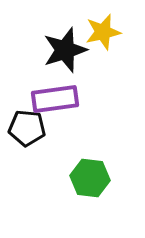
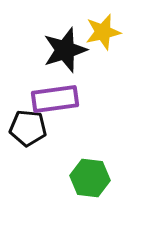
black pentagon: moved 1 px right
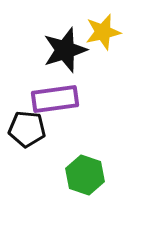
black pentagon: moved 1 px left, 1 px down
green hexagon: moved 5 px left, 3 px up; rotated 12 degrees clockwise
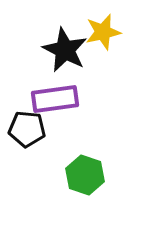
black star: rotated 27 degrees counterclockwise
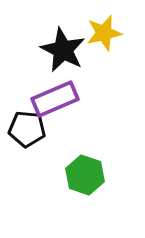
yellow star: moved 1 px right, 1 px down
black star: moved 2 px left
purple rectangle: rotated 15 degrees counterclockwise
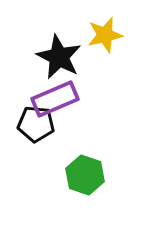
yellow star: moved 1 px right, 2 px down
black star: moved 4 px left, 7 px down
black pentagon: moved 9 px right, 5 px up
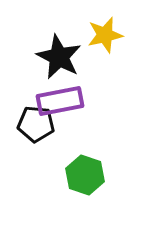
purple rectangle: moved 5 px right, 2 px down; rotated 12 degrees clockwise
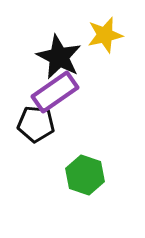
purple rectangle: moved 5 px left, 9 px up; rotated 24 degrees counterclockwise
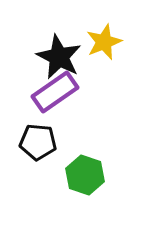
yellow star: moved 1 px left, 7 px down; rotated 9 degrees counterclockwise
black pentagon: moved 2 px right, 18 px down
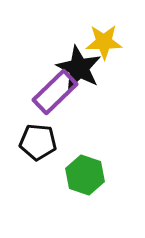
yellow star: rotated 21 degrees clockwise
black star: moved 20 px right, 11 px down
purple rectangle: rotated 9 degrees counterclockwise
